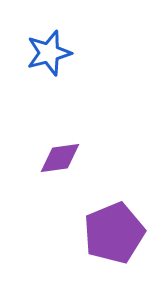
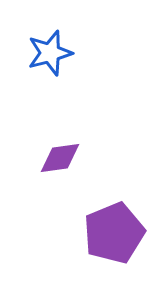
blue star: moved 1 px right
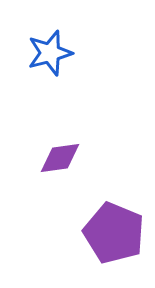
purple pentagon: rotated 28 degrees counterclockwise
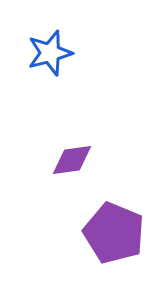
purple diamond: moved 12 px right, 2 px down
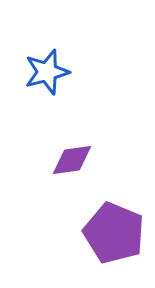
blue star: moved 3 px left, 19 px down
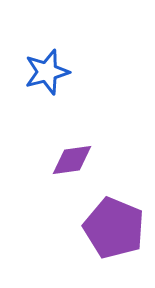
purple pentagon: moved 5 px up
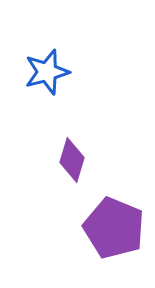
purple diamond: rotated 66 degrees counterclockwise
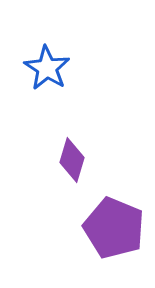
blue star: moved 4 px up; rotated 24 degrees counterclockwise
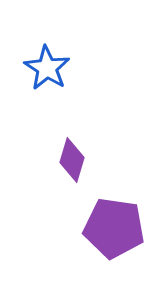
purple pentagon: rotated 14 degrees counterclockwise
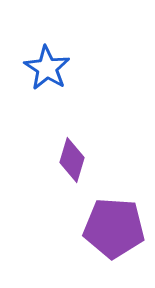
purple pentagon: rotated 4 degrees counterclockwise
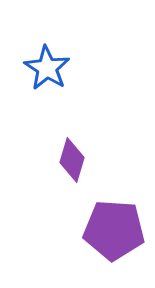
purple pentagon: moved 2 px down
